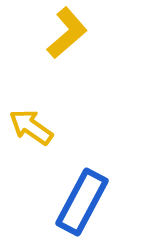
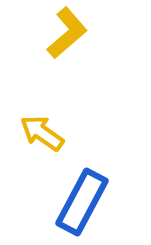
yellow arrow: moved 11 px right, 6 px down
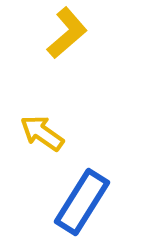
blue rectangle: rotated 4 degrees clockwise
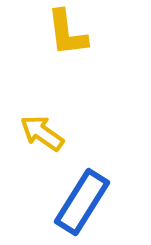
yellow L-shape: rotated 124 degrees clockwise
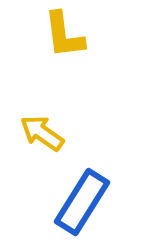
yellow L-shape: moved 3 px left, 2 px down
